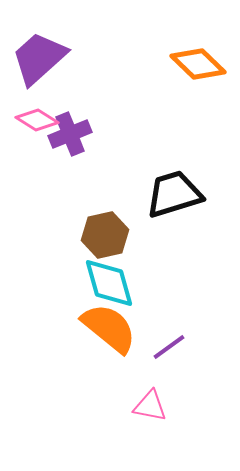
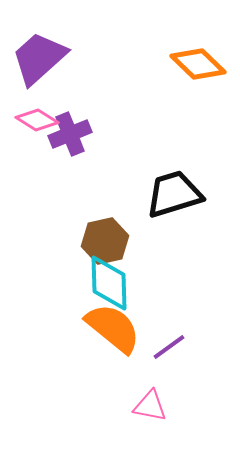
brown hexagon: moved 6 px down
cyan diamond: rotated 14 degrees clockwise
orange semicircle: moved 4 px right
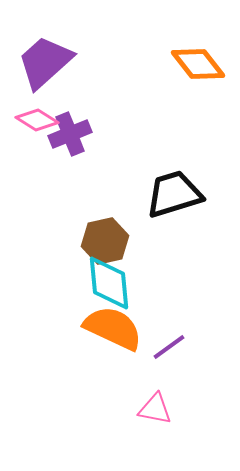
purple trapezoid: moved 6 px right, 4 px down
orange diamond: rotated 8 degrees clockwise
cyan diamond: rotated 4 degrees counterclockwise
orange semicircle: rotated 14 degrees counterclockwise
pink triangle: moved 5 px right, 3 px down
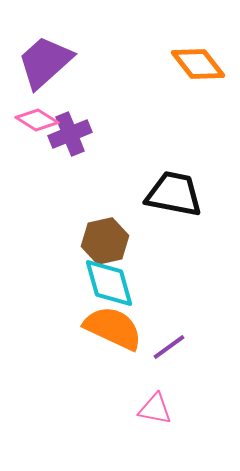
black trapezoid: rotated 28 degrees clockwise
cyan diamond: rotated 10 degrees counterclockwise
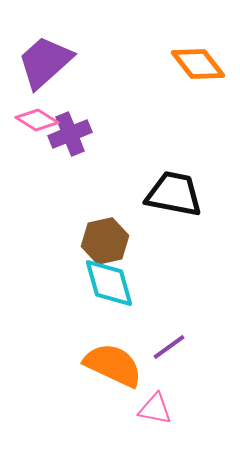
orange semicircle: moved 37 px down
